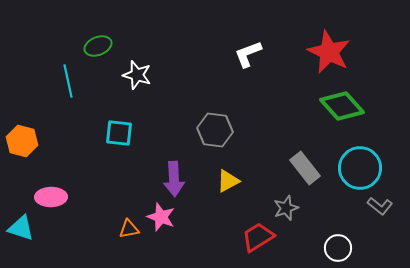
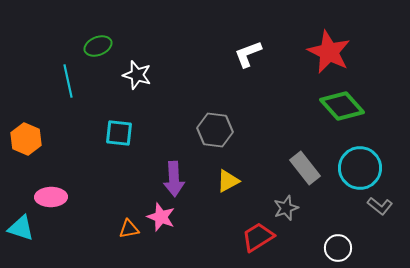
orange hexagon: moved 4 px right, 2 px up; rotated 8 degrees clockwise
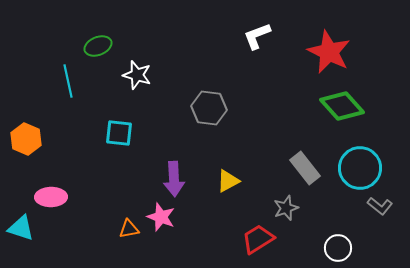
white L-shape: moved 9 px right, 18 px up
gray hexagon: moved 6 px left, 22 px up
red trapezoid: moved 2 px down
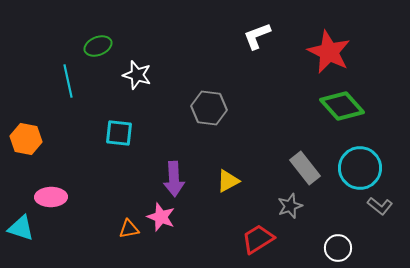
orange hexagon: rotated 12 degrees counterclockwise
gray star: moved 4 px right, 2 px up
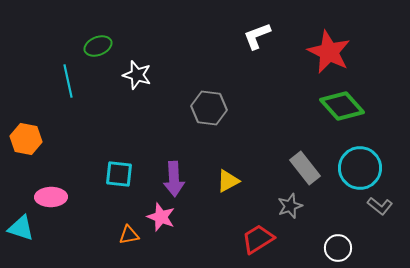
cyan square: moved 41 px down
orange triangle: moved 6 px down
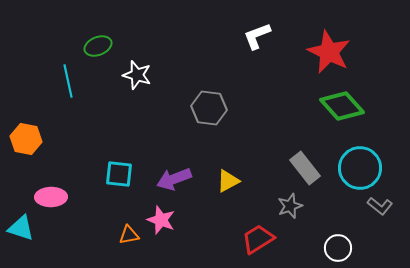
purple arrow: rotated 72 degrees clockwise
pink star: moved 3 px down
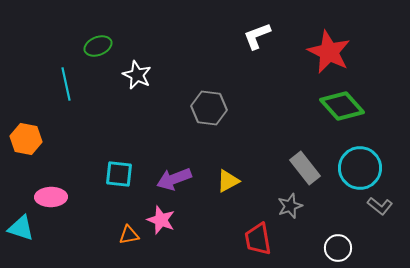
white star: rotated 8 degrees clockwise
cyan line: moved 2 px left, 3 px down
red trapezoid: rotated 68 degrees counterclockwise
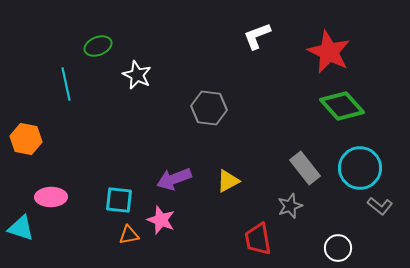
cyan square: moved 26 px down
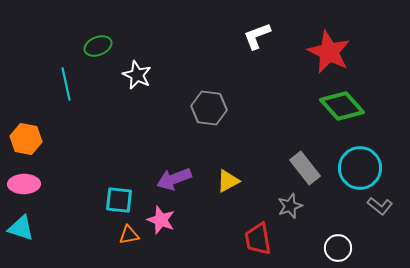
pink ellipse: moved 27 px left, 13 px up
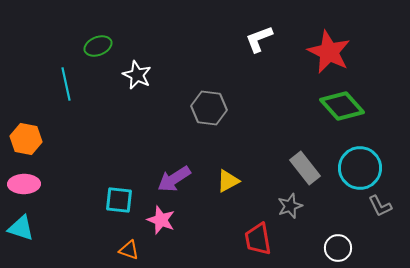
white L-shape: moved 2 px right, 3 px down
purple arrow: rotated 12 degrees counterclockwise
gray L-shape: rotated 25 degrees clockwise
orange triangle: moved 15 px down; rotated 30 degrees clockwise
